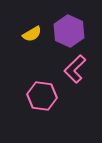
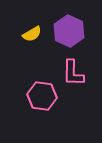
pink L-shape: moved 2 px left, 4 px down; rotated 44 degrees counterclockwise
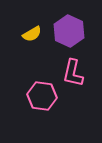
pink L-shape: rotated 12 degrees clockwise
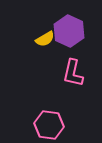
yellow semicircle: moved 13 px right, 5 px down
pink hexagon: moved 7 px right, 29 px down
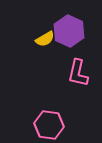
pink L-shape: moved 5 px right
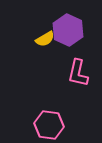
purple hexagon: moved 1 px left, 1 px up
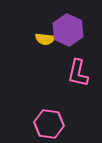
yellow semicircle: rotated 36 degrees clockwise
pink hexagon: moved 1 px up
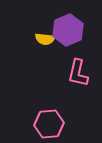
purple hexagon: rotated 12 degrees clockwise
pink hexagon: rotated 12 degrees counterclockwise
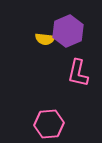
purple hexagon: moved 1 px down
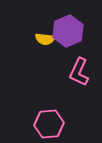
pink L-shape: moved 1 px right, 1 px up; rotated 12 degrees clockwise
